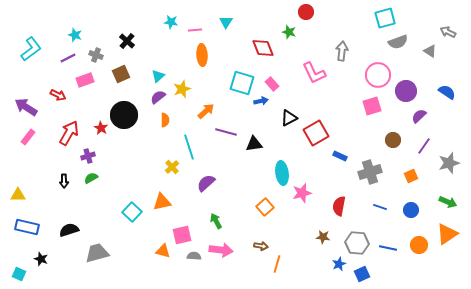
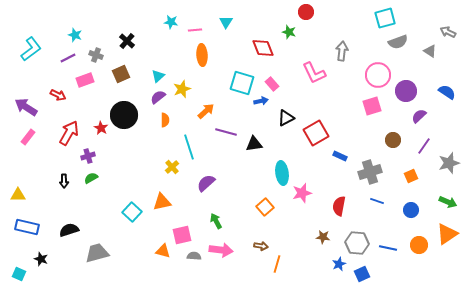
black triangle at (289, 118): moved 3 px left
blue line at (380, 207): moved 3 px left, 6 px up
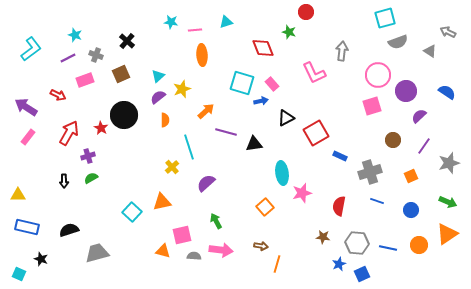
cyan triangle at (226, 22): rotated 40 degrees clockwise
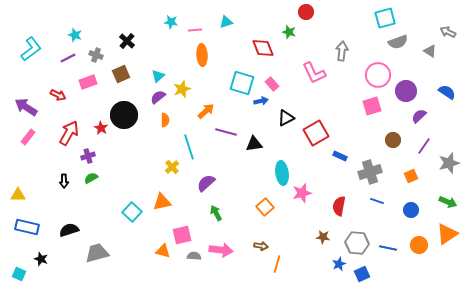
pink rectangle at (85, 80): moved 3 px right, 2 px down
green arrow at (216, 221): moved 8 px up
